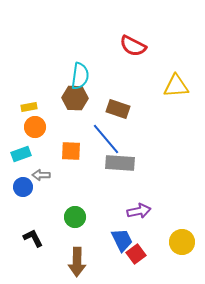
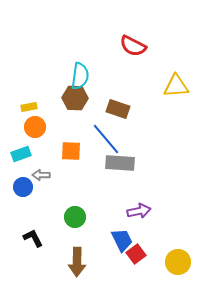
yellow circle: moved 4 px left, 20 px down
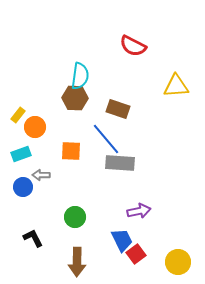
yellow rectangle: moved 11 px left, 8 px down; rotated 42 degrees counterclockwise
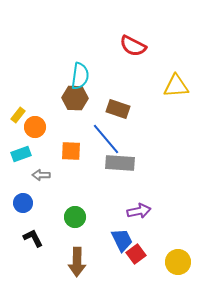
blue circle: moved 16 px down
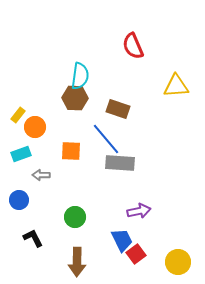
red semicircle: rotated 40 degrees clockwise
blue circle: moved 4 px left, 3 px up
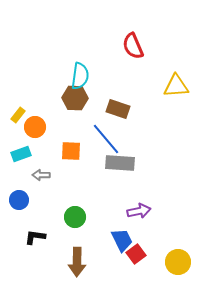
black L-shape: moved 2 px right, 1 px up; rotated 55 degrees counterclockwise
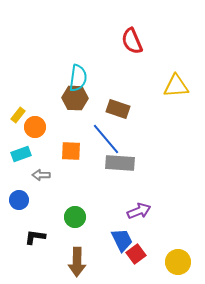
red semicircle: moved 1 px left, 5 px up
cyan semicircle: moved 2 px left, 2 px down
purple arrow: rotated 10 degrees counterclockwise
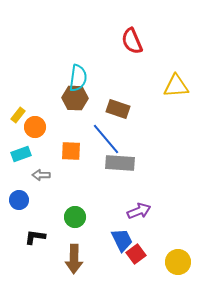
brown arrow: moved 3 px left, 3 px up
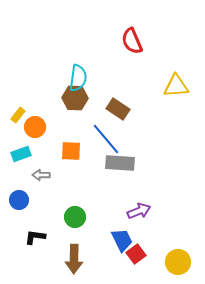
brown rectangle: rotated 15 degrees clockwise
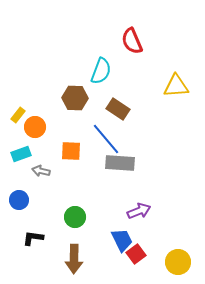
cyan semicircle: moved 23 px right, 7 px up; rotated 12 degrees clockwise
gray arrow: moved 4 px up; rotated 12 degrees clockwise
black L-shape: moved 2 px left, 1 px down
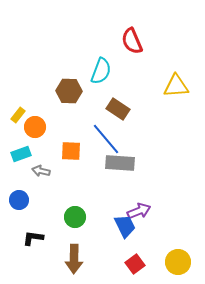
brown hexagon: moved 6 px left, 7 px up
blue trapezoid: moved 3 px right, 14 px up
red square: moved 1 px left, 10 px down
